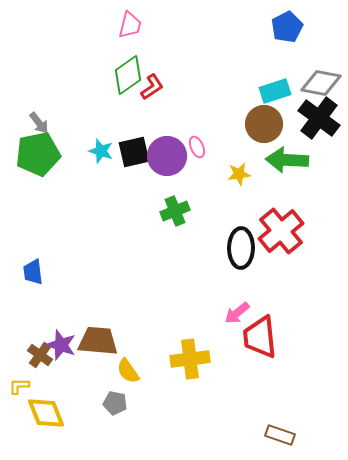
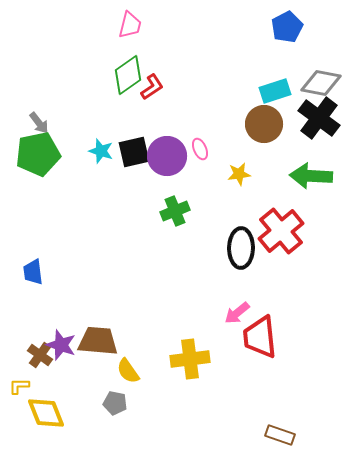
pink ellipse: moved 3 px right, 2 px down
green arrow: moved 24 px right, 16 px down
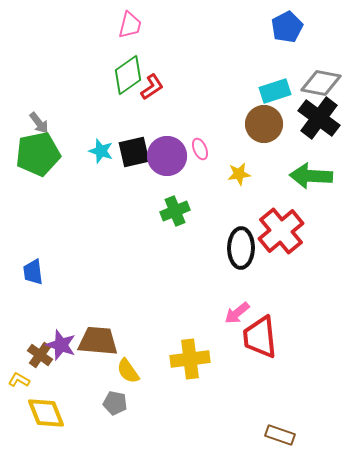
yellow L-shape: moved 6 px up; rotated 30 degrees clockwise
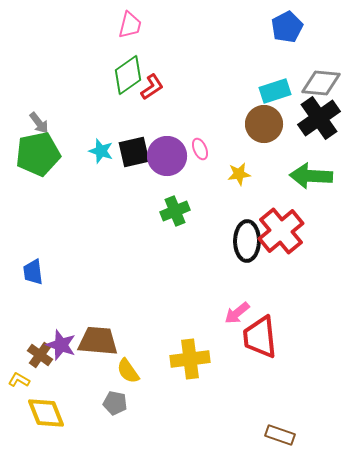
gray diamond: rotated 6 degrees counterclockwise
black cross: rotated 18 degrees clockwise
black ellipse: moved 6 px right, 7 px up
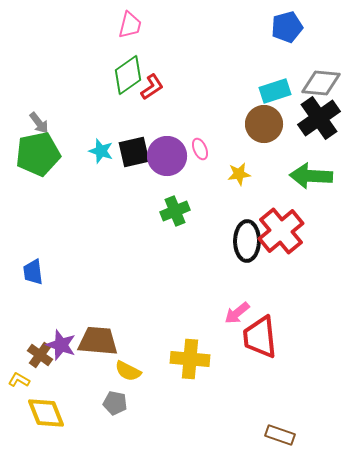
blue pentagon: rotated 12 degrees clockwise
yellow cross: rotated 12 degrees clockwise
yellow semicircle: rotated 28 degrees counterclockwise
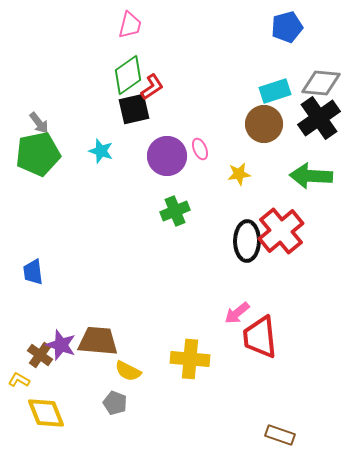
black square: moved 43 px up
gray pentagon: rotated 10 degrees clockwise
